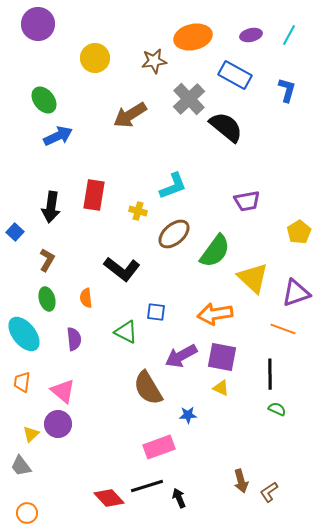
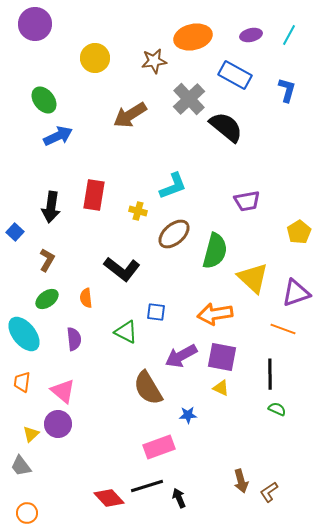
purple circle at (38, 24): moved 3 px left
green semicircle at (215, 251): rotated 21 degrees counterclockwise
green ellipse at (47, 299): rotated 70 degrees clockwise
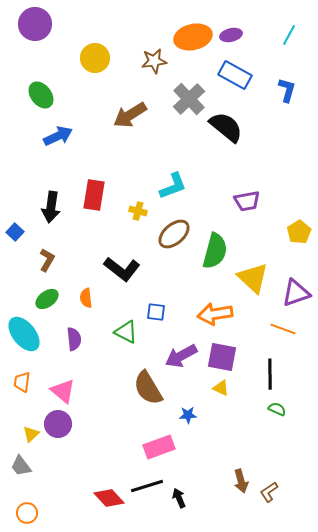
purple ellipse at (251, 35): moved 20 px left
green ellipse at (44, 100): moved 3 px left, 5 px up
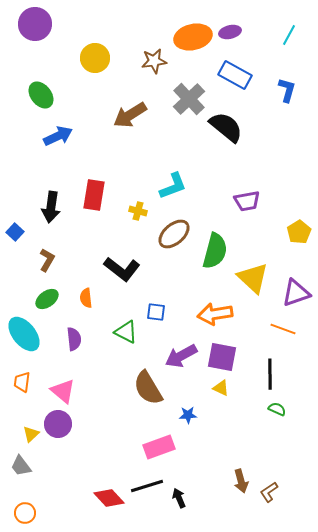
purple ellipse at (231, 35): moved 1 px left, 3 px up
orange circle at (27, 513): moved 2 px left
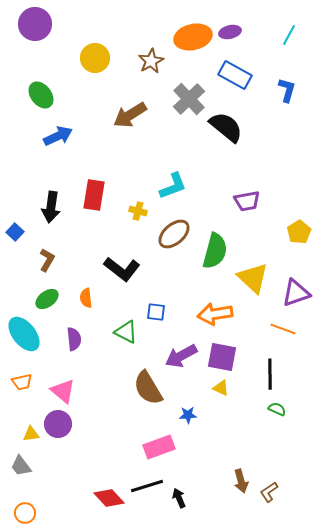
brown star at (154, 61): moved 3 px left; rotated 20 degrees counterclockwise
orange trapezoid at (22, 382): rotated 110 degrees counterclockwise
yellow triangle at (31, 434): rotated 36 degrees clockwise
